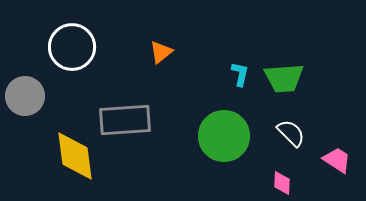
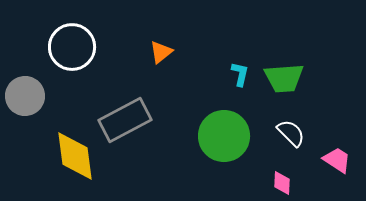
gray rectangle: rotated 24 degrees counterclockwise
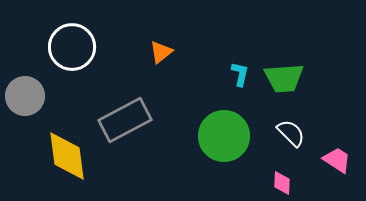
yellow diamond: moved 8 px left
